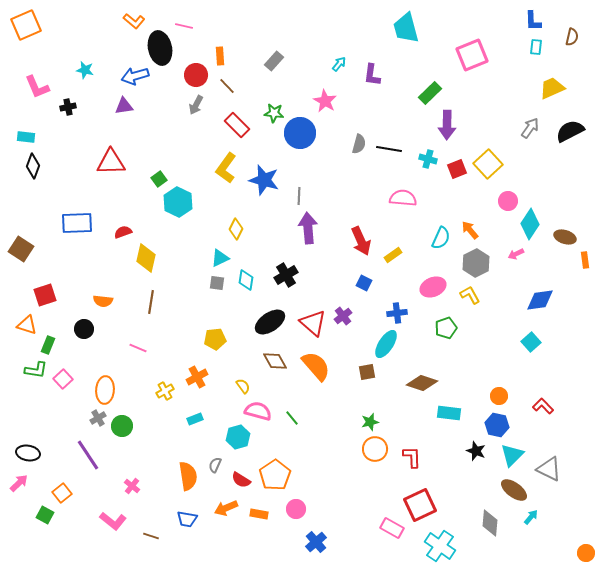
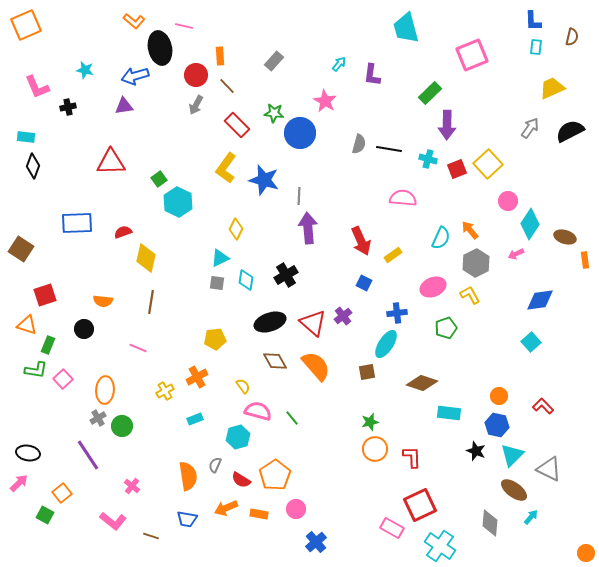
black ellipse at (270, 322): rotated 16 degrees clockwise
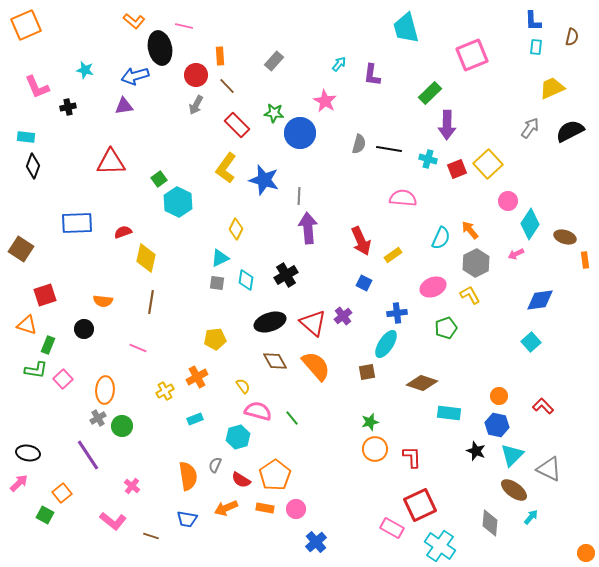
orange rectangle at (259, 514): moved 6 px right, 6 px up
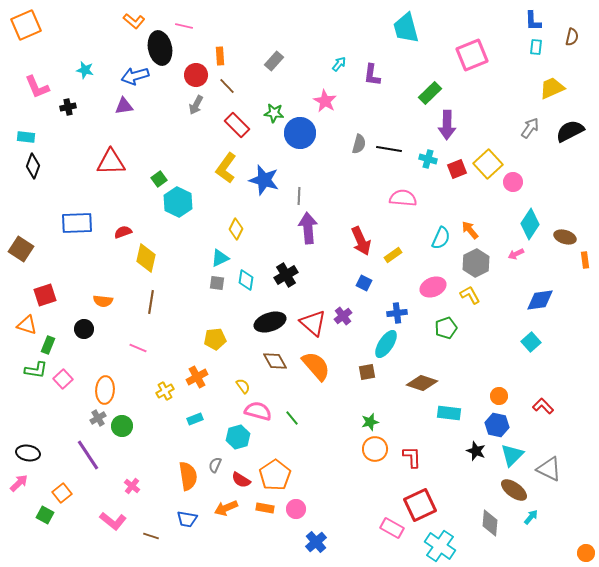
pink circle at (508, 201): moved 5 px right, 19 px up
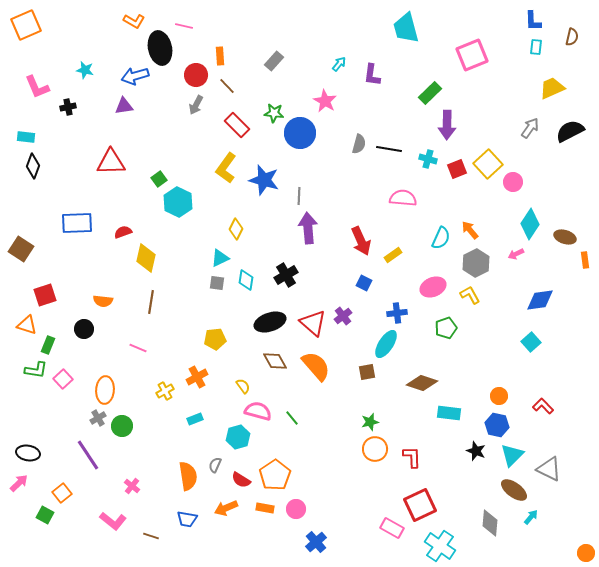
orange L-shape at (134, 21): rotated 10 degrees counterclockwise
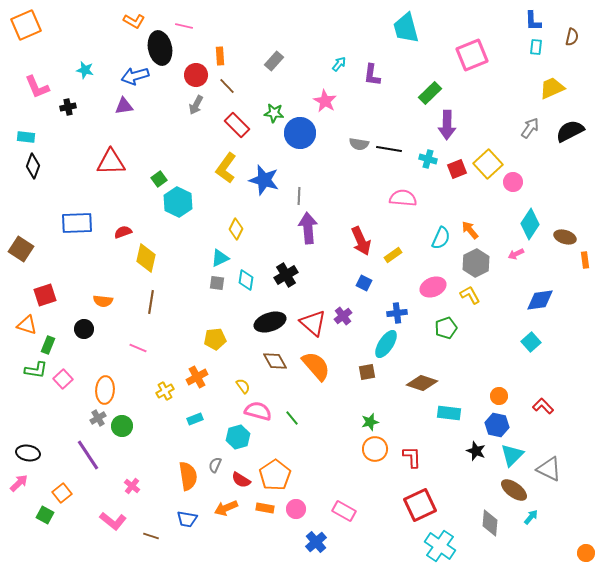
gray semicircle at (359, 144): rotated 84 degrees clockwise
pink rectangle at (392, 528): moved 48 px left, 17 px up
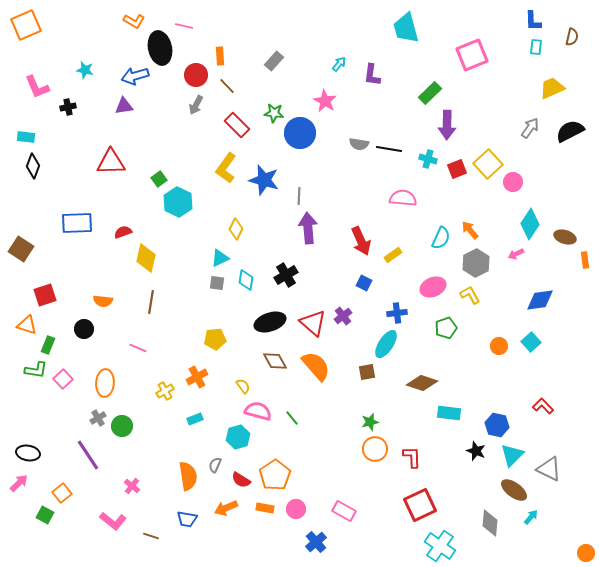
orange ellipse at (105, 390): moved 7 px up
orange circle at (499, 396): moved 50 px up
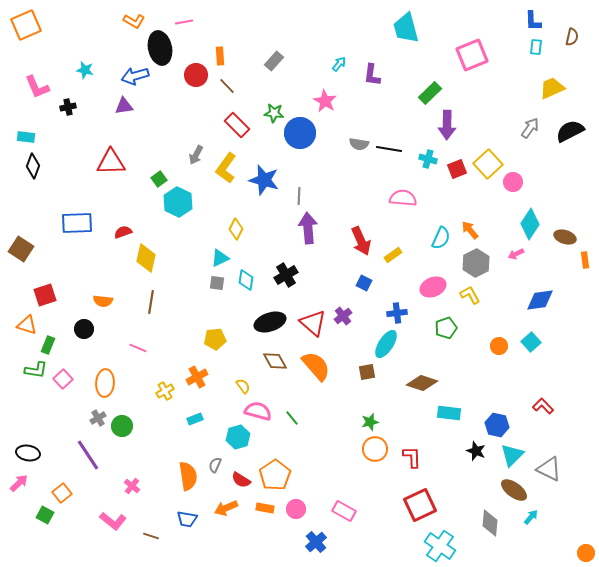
pink line at (184, 26): moved 4 px up; rotated 24 degrees counterclockwise
gray arrow at (196, 105): moved 50 px down
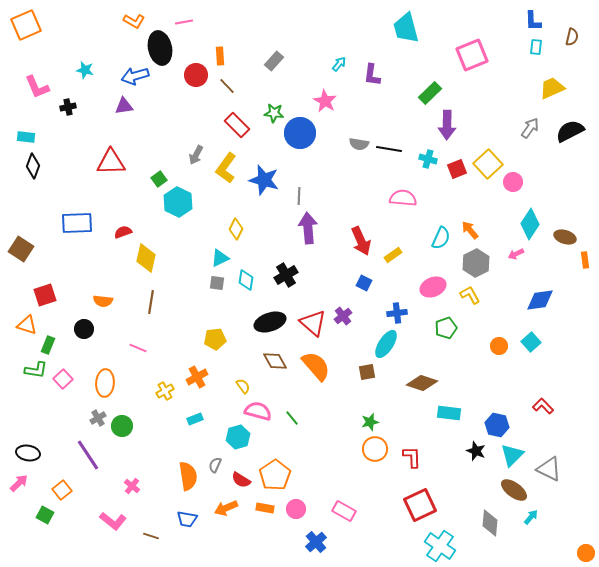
orange square at (62, 493): moved 3 px up
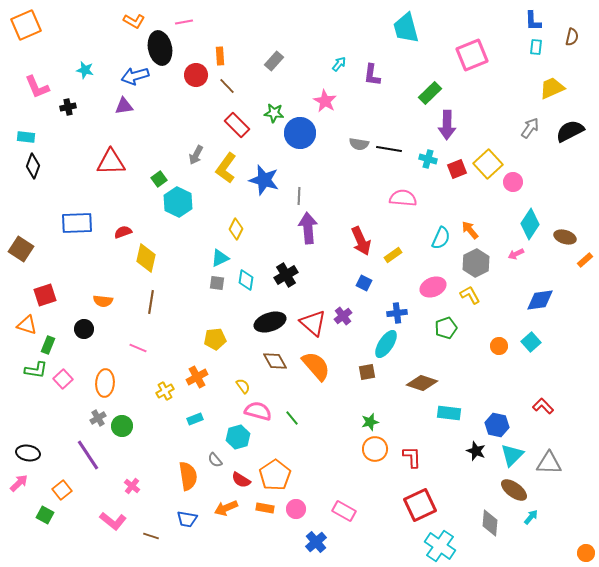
orange rectangle at (585, 260): rotated 56 degrees clockwise
gray semicircle at (215, 465): moved 5 px up; rotated 63 degrees counterclockwise
gray triangle at (549, 469): moved 6 px up; rotated 24 degrees counterclockwise
